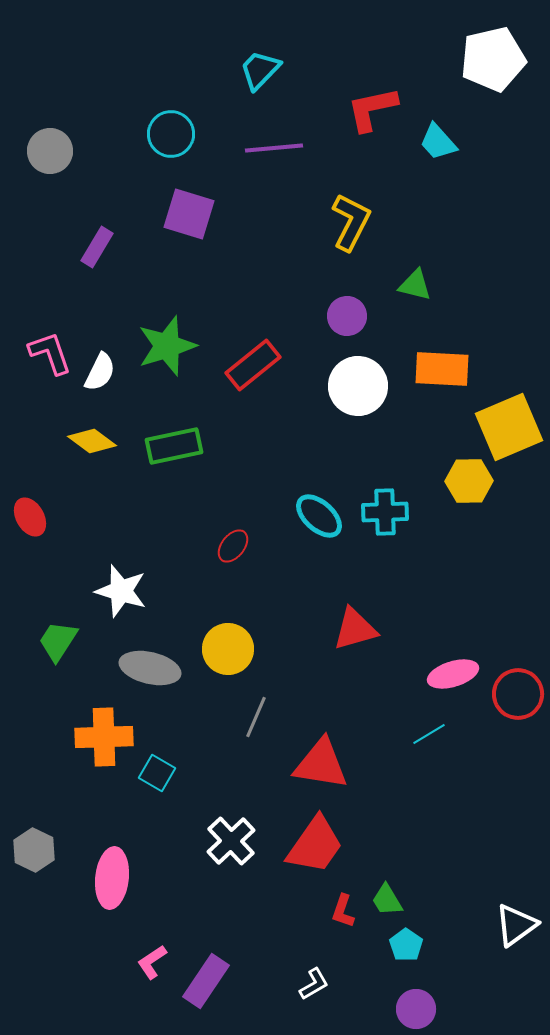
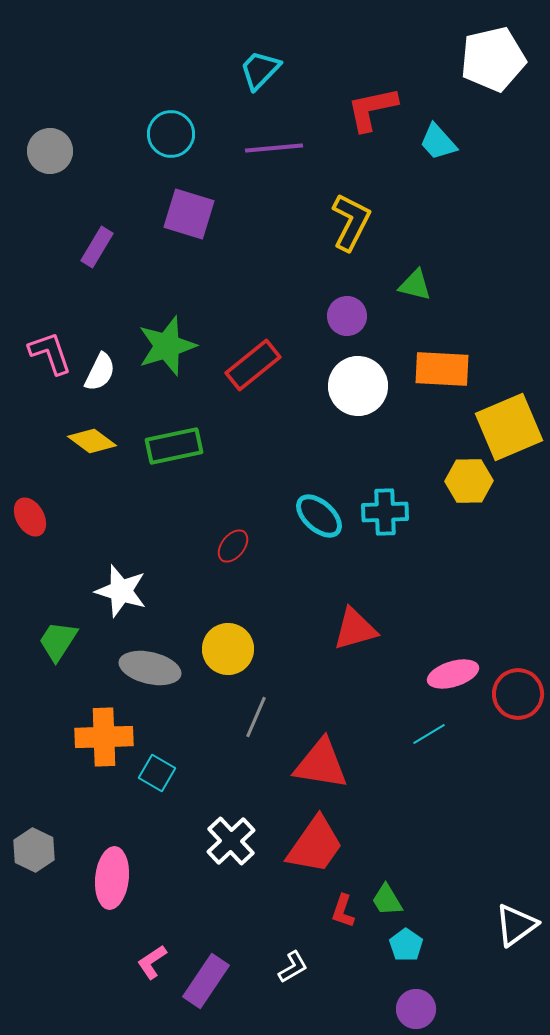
white L-shape at (314, 984): moved 21 px left, 17 px up
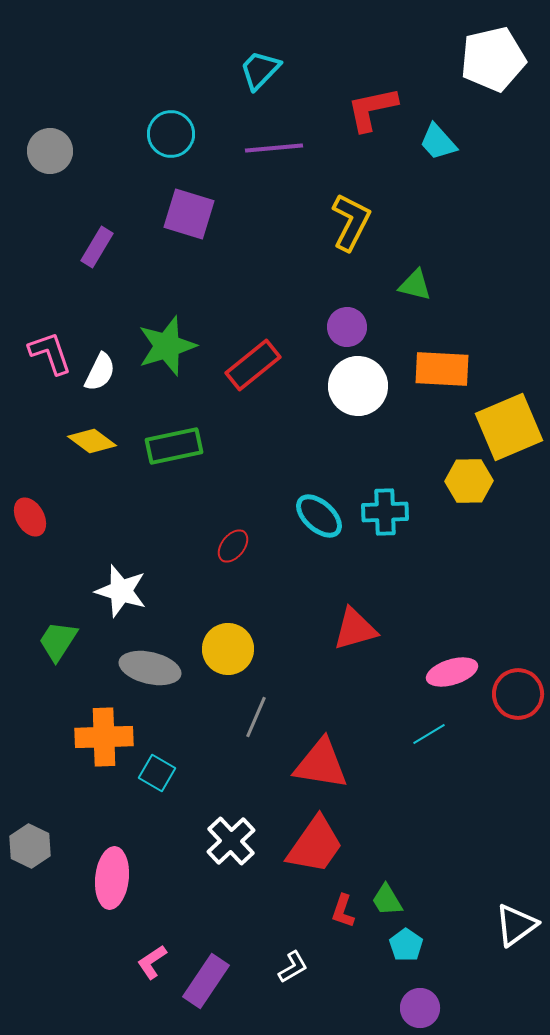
purple circle at (347, 316): moved 11 px down
pink ellipse at (453, 674): moved 1 px left, 2 px up
gray hexagon at (34, 850): moved 4 px left, 4 px up
purple circle at (416, 1009): moved 4 px right, 1 px up
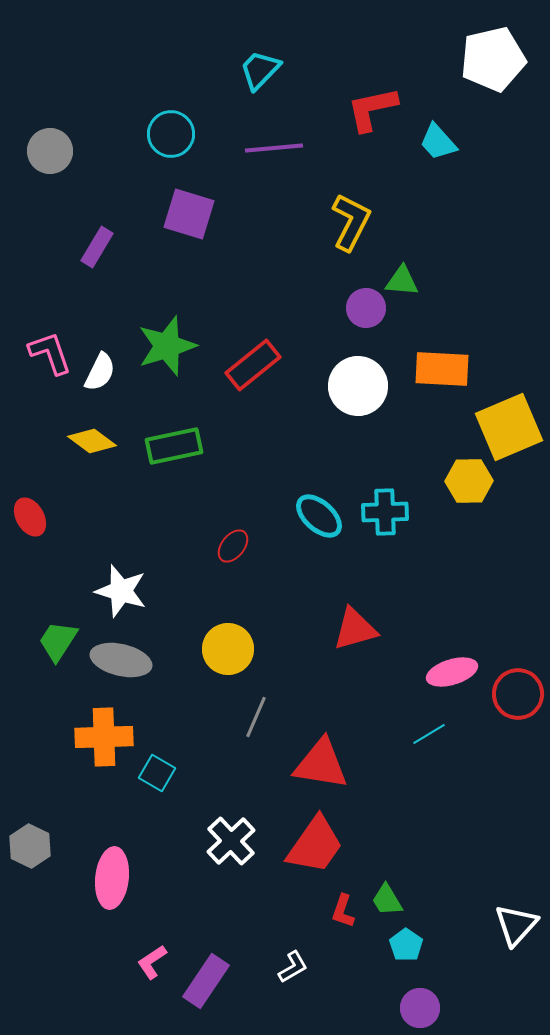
green triangle at (415, 285): moved 13 px left, 4 px up; rotated 9 degrees counterclockwise
purple circle at (347, 327): moved 19 px right, 19 px up
gray ellipse at (150, 668): moved 29 px left, 8 px up
white triangle at (516, 925): rotated 12 degrees counterclockwise
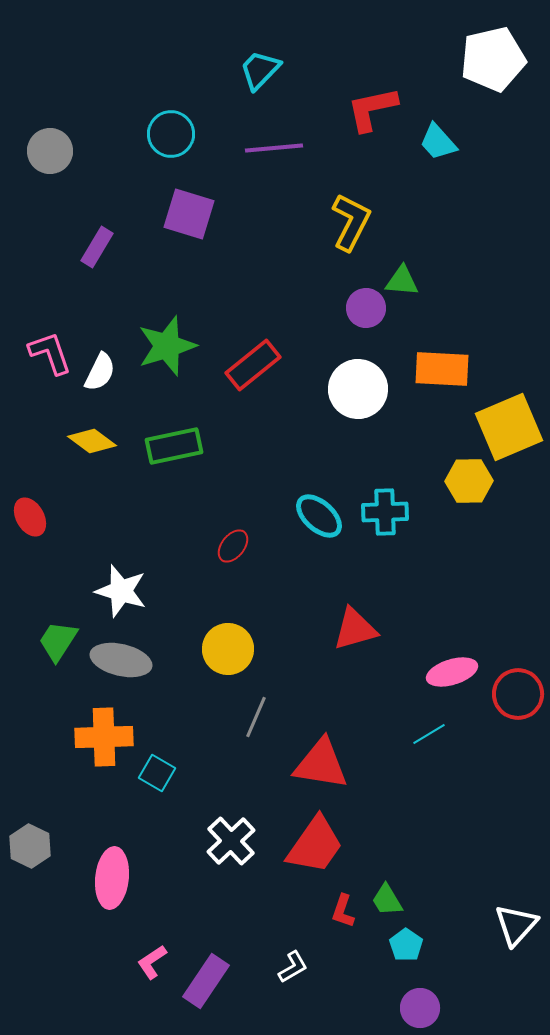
white circle at (358, 386): moved 3 px down
